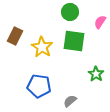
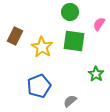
pink semicircle: moved 1 px left, 2 px down
blue pentagon: rotated 30 degrees counterclockwise
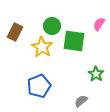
green circle: moved 18 px left, 14 px down
brown rectangle: moved 4 px up
gray semicircle: moved 11 px right
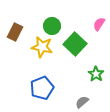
green square: moved 1 px right, 3 px down; rotated 35 degrees clockwise
yellow star: rotated 20 degrees counterclockwise
blue pentagon: moved 3 px right, 2 px down
gray semicircle: moved 1 px right, 1 px down
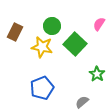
green star: moved 1 px right
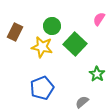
pink semicircle: moved 5 px up
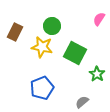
green square: moved 9 px down; rotated 15 degrees counterclockwise
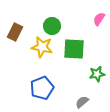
green square: moved 1 px left, 4 px up; rotated 25 degrees counterclockwise
green star: rotated 28 degrees clockwise
